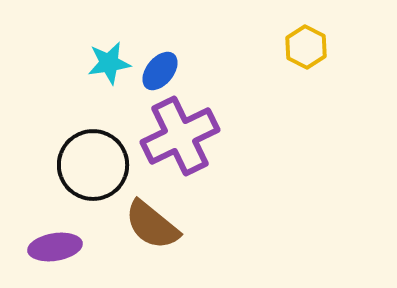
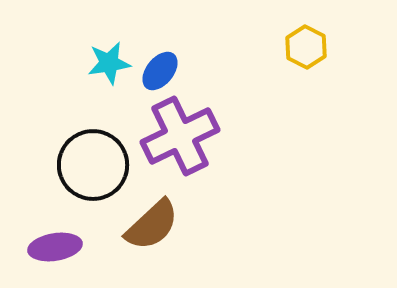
brown semicircle: rotated 82 degrees counterclockwise
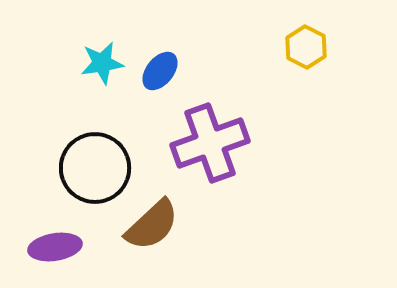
cyan star: moved 7 px left
purple cross: moved 30 px right, 7 px down; rotated 6 degrees clockwise
black circle: moved 2 px right, 3 px down
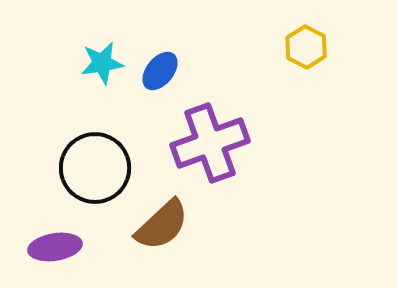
brown semicircle: moved 10 px right
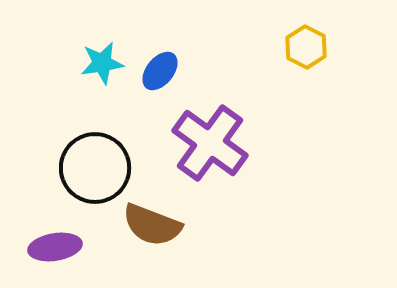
purple cross: rotated 34 degrees counterclockwise
brown semicircle: moved 10 px left; rotated 64 degrees clockwise
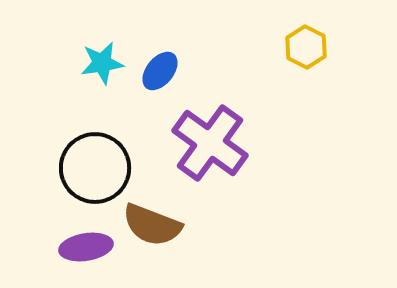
purple ellipse: moved 31 px right
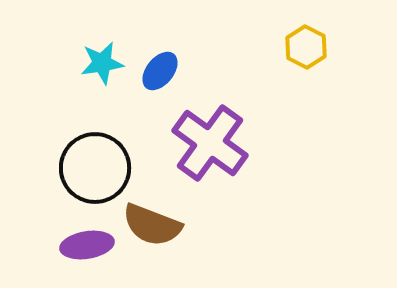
purple ellipse: moved 1 px right, 2 px up
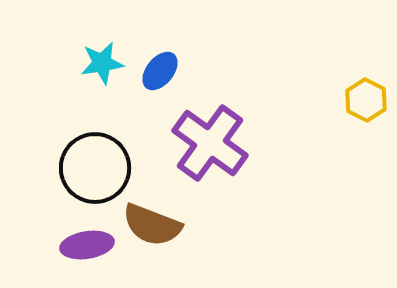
yellow hexagon: moved 60 px right, 53 px down
